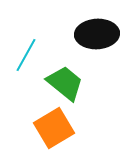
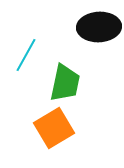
black ellipse: moved 2 px right, 7 px up
green trapezoid: rotated 63 degrees clockwise
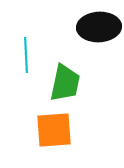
cyan line: rotated 32 degrees counterclockwise
orange square: moved 2 px down; rotated 27 degrees clockwise
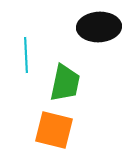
orange square: rotated 18 degrees clockwise
